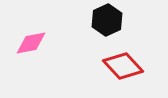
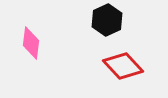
pink diamond: rotated 72 degrees counterclockwise
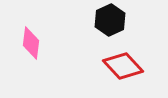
black hexagon: moved 3 px right
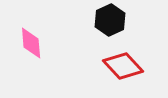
pink diamond: rotated 12 degrees counterclockwise
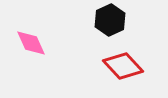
pink diamond: rotated 20 degrees counterclockwise
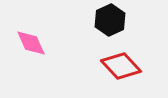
red diamond: moved 2 px left
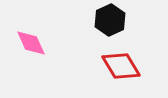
red diamond: rotated 12 degrees clockwise
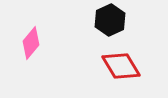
pink diamond: rotated 64 degrees clockwise
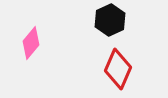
red diamond: moved 3 px left, 3 px down; rotated 54 degrees clockwise
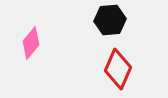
black hexagon: rotated 20 degrees clockwise
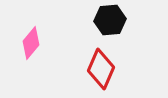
red diamond: moved 17 px left
